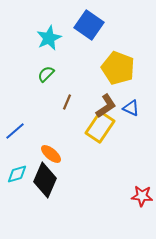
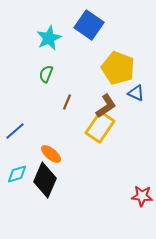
green semicircle: rotated 24 degrees counterclockwise
blue triangle: moved 5 px right, 15 px up
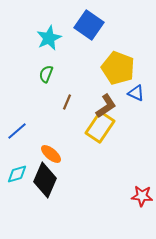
blue line: moved 2 px right
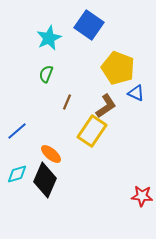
yellow rectangle: moved 8 px left, 4 px down
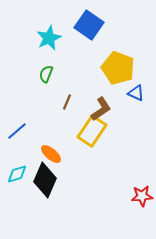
brown L-shape: moved 5 px left, 3 px down
red star: rotated 10 degrees counterclockwise
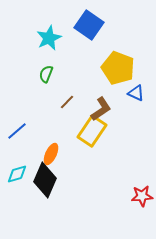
brown line: rotated 21 degrees clockwise
orange ellipse: rotated 75 degrees clockwise
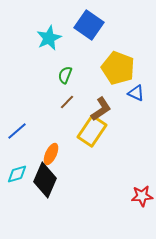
green semicircle: moved 19 px right, 1 px down
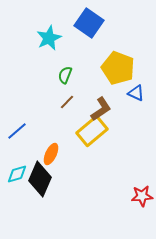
blue square: moved 2 px up
yellow rectangle: rotated 16 degrees clockwise
black diamond: moved 5 px left, 1 px up
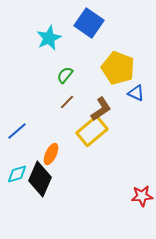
green semicircle: rotated 18 degrees clockwise
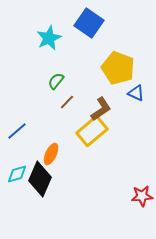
green semicircle: moved 9 px left, 6 px down
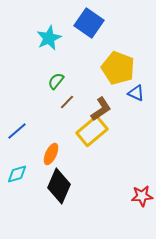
black diamond: moved 19 px right, 7 px down
